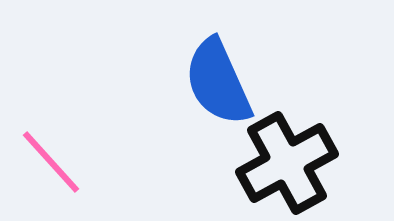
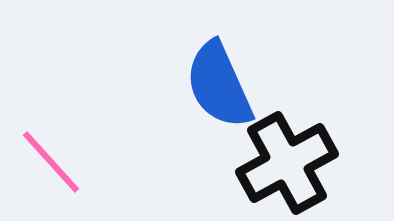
blue semicircle: moved 1 px right, 3 px down
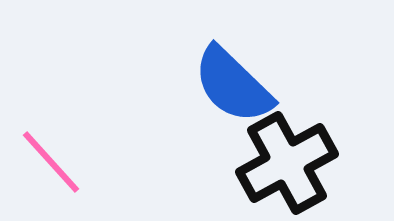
blue semicircle: moved 14 px right; rotated 22 degrees counterclockwise
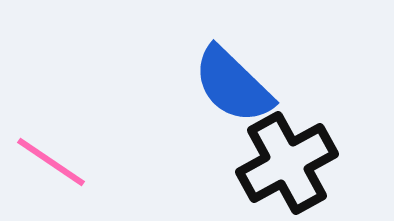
pink line: rotated 14 degrees counterclockwise
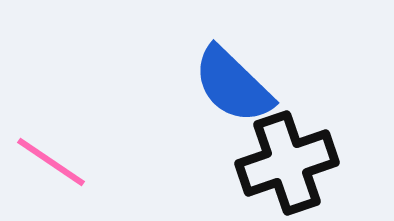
black cross: rotated 10 degrees clockwise
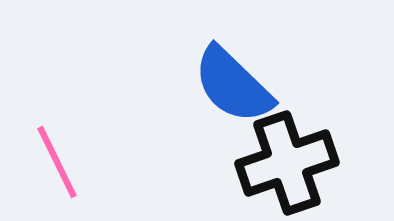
pink line: moved 6 px right; rotated 30 degrees clockwise
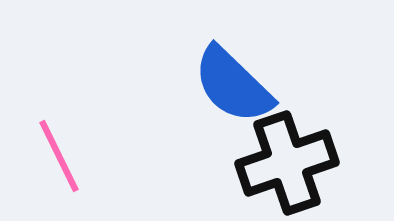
pink line: moved 2 px right, 6 px up
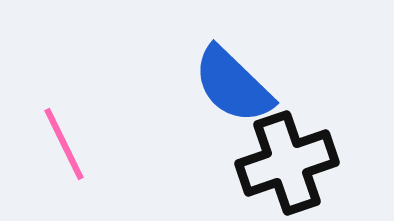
pink line: moved 5 px right, 12 px up
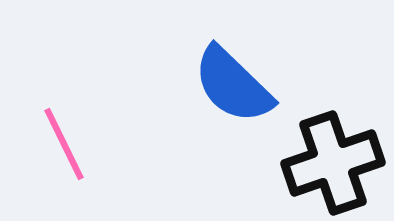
black cross: moved 46 px right
